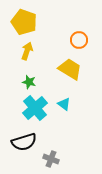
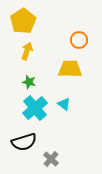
yellow pentagon: moved 1 px left, 1 px up; rotated 20 degrees clockwise
yellow trapezoid: rotated 30 degrees counterclockwise
gray cross: rotated 21 degrees clockwise
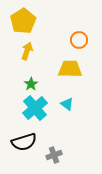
green star: moved 2 px right, 2 px down; rotated 24 degrees clockwise
cyan triangle: moved 3 px right
gray cross: moved 3 px right, 4 px up; rotated 28 degrees clockwise
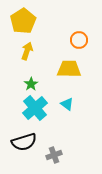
yellow trapezoid: moved 1 px left
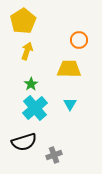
cyan triangle: moved 3 px right; rotated 24 degrees clockwise
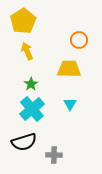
yellow arrow: rotated 42 degrees counterclockwise
cyan cross: moved 3 px left, 1 px down
gray cross: rotated 21 degrees clockwise
